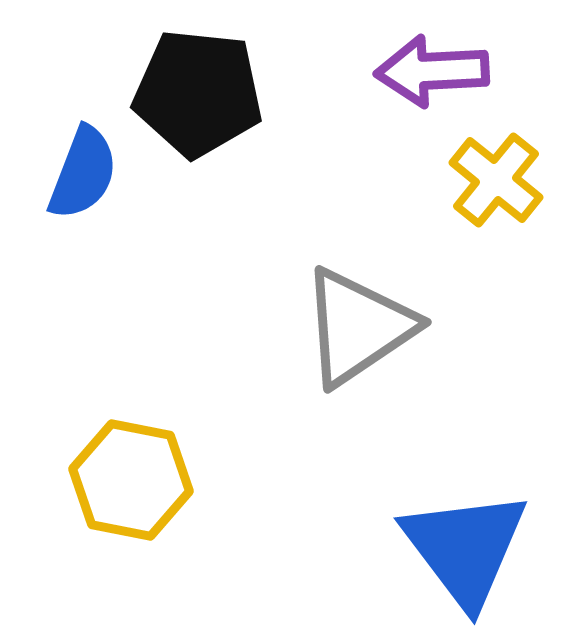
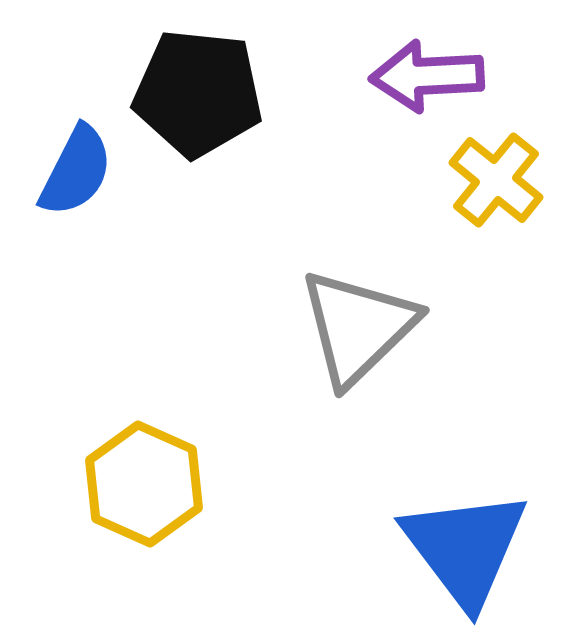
purple arrow: moved 5 px left, 5 px down
blue semicircle: moved 7 px left, 2 px up; rotated 6 degrees clockwise
gray triangle: rotated 10 degrees counterclockwise
yellow hexagon: moved 13 px right, 4 px down; rotated 13 degrees clockwise
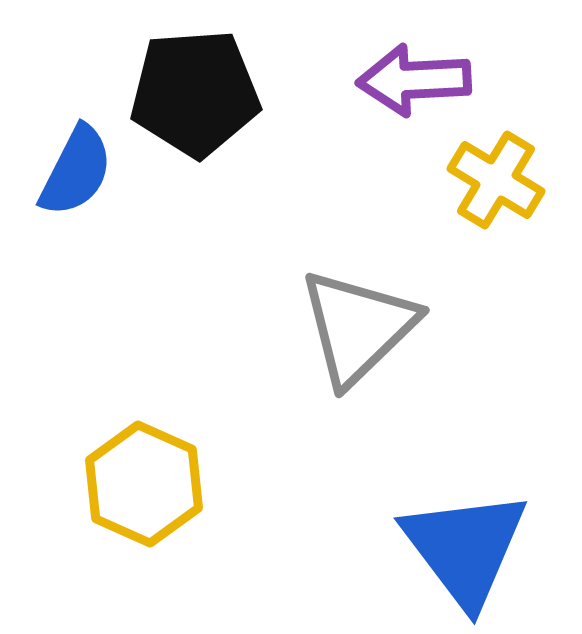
purple arrow: moved 13 px left, 4 px down
black pentagon: moved 3 px left; rotated 10 degrees counterclockwise
yellow cross: rotated 8 degrees counterclockwise
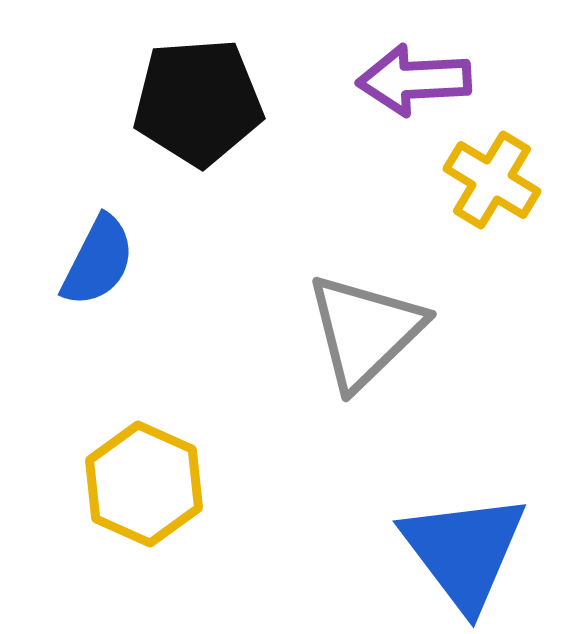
black pentagon: moved 3 px right, 9 px down
blue semicircle: moved 22 px right, 90 px down
yellow cross: moved 4 px left
gray triangle: moved 7 px right, 4 px down
blue triangle: moved 1 px left, 3 px down
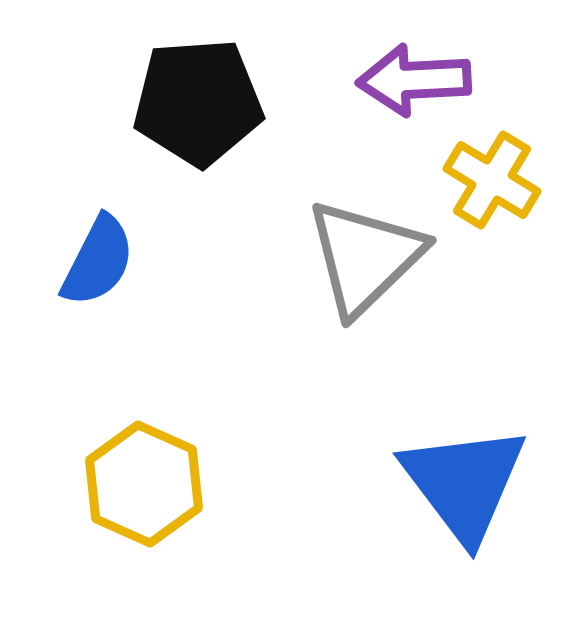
gray triangle: moved 74 px up
blue triangle: moved 68 px up
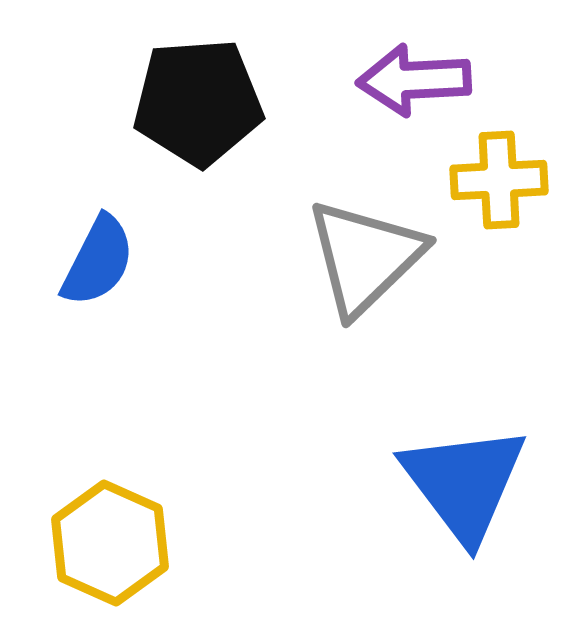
yellow cross: moved 7 px right; rotated 34 degrees counterclockwise
yellow hexagon: moved 34 px left, 59 px down
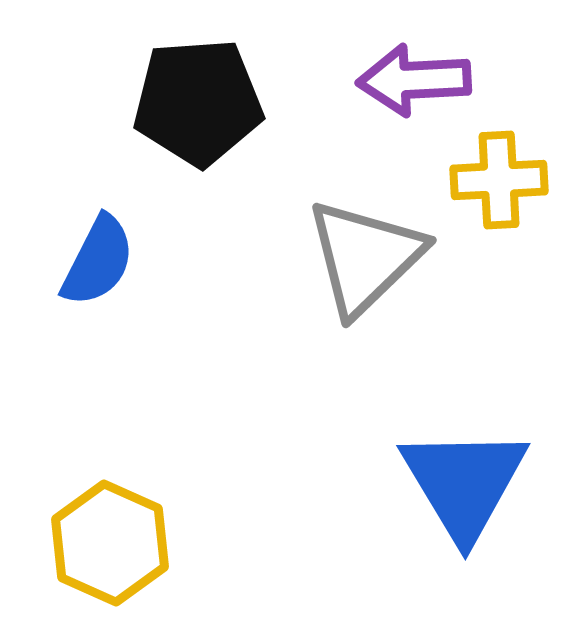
blue triangle: rotated 6 degrees clockwise
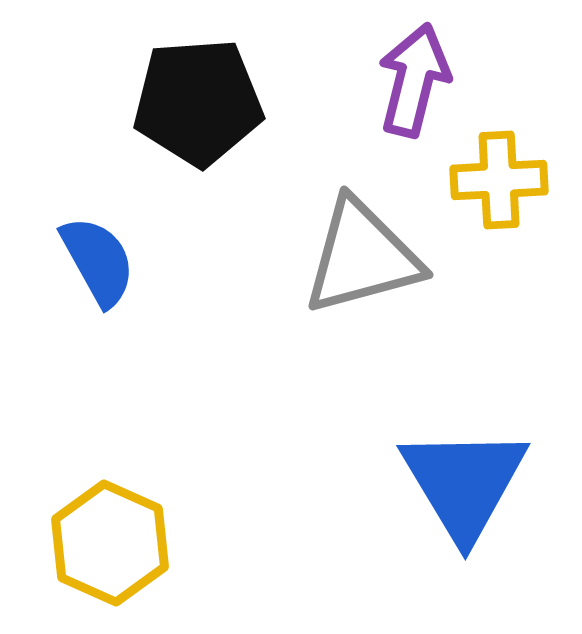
purple arrow: rotated 107 degrees clockwise
gray triangle: moved 3 px left; rotated 29 degrees clockwise
blue semicircle: rotated 56 degrees counterclockwise
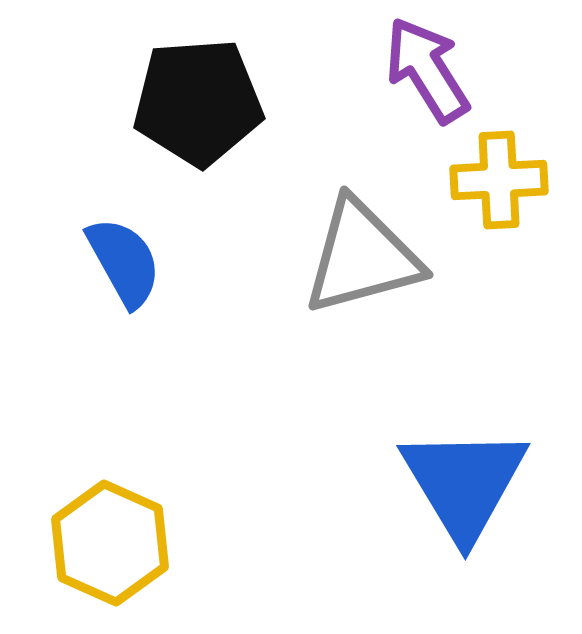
purple arrow: moved 13 px right, 10 px up; rotated 46 degrees counterclockwise
blue semicircle: moved 26 px right, 1 px down
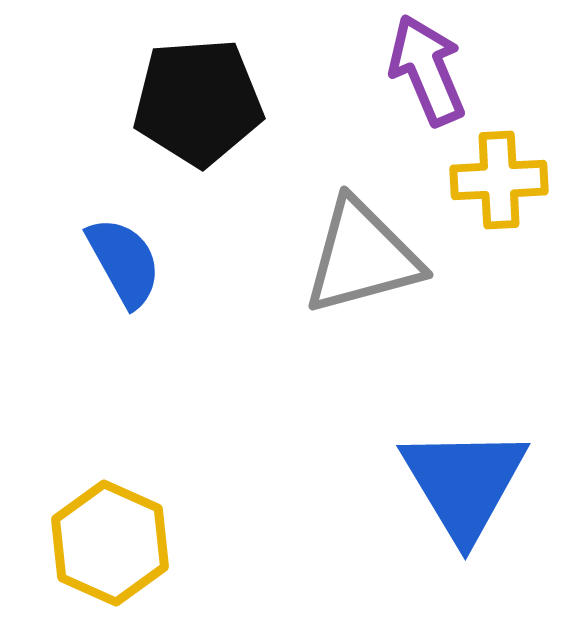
purple arrow: rotated 9 degrees clockwise
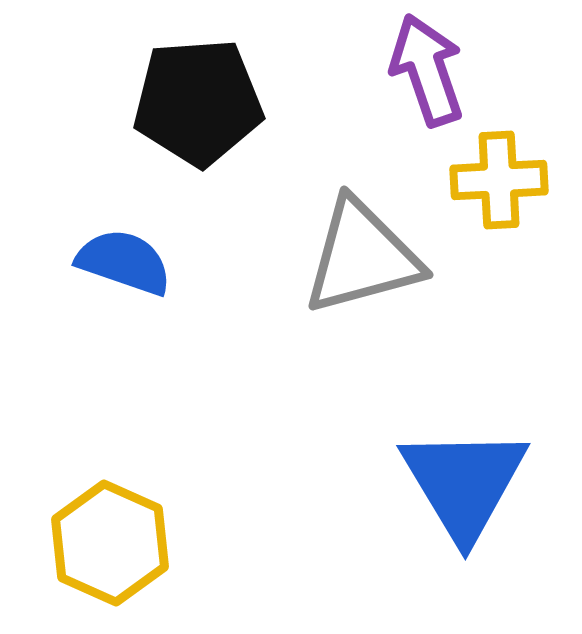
purple arrow: rotated 4 degrees clockwise
blue semicircle: rotated 42 degrees counterclockwise
